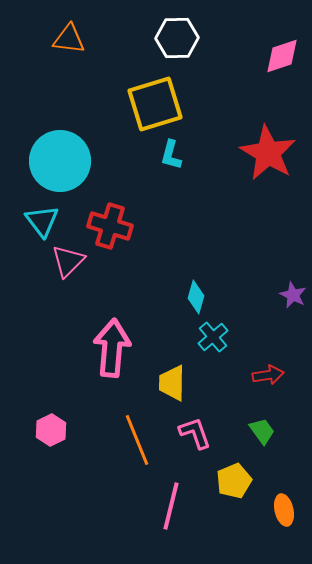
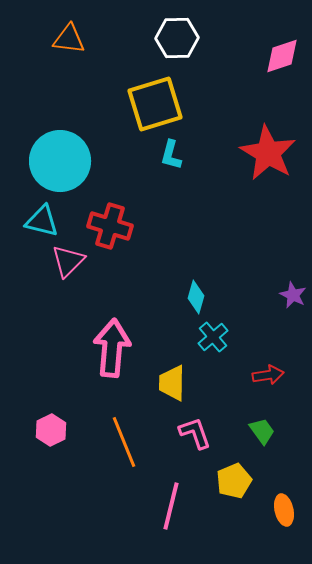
cyan triangle: rotated 39 degrees counterclockwise
orange line: moved 13 px left, 2 px down
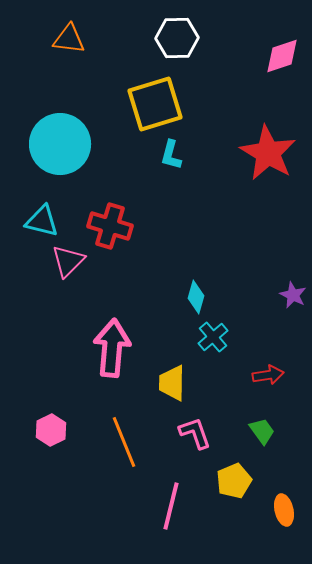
cyan circle: moved 17 px up
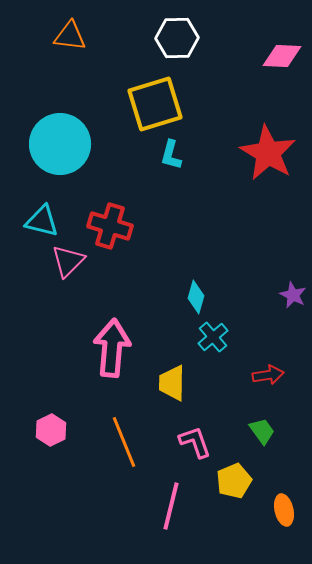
orange triangle: moved 1 px right, 3 px up
pink diamond: rotated 21 degrees clockwise
pink L-shape: moved 9 px down
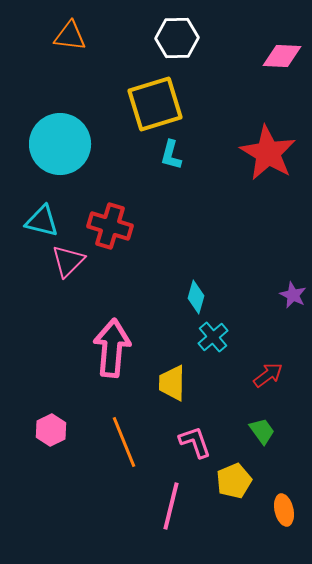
red arrow: rotated 28 degrees counterclockwise
